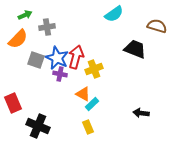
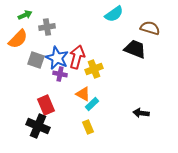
brown semicircle: moved 7 px left, 2 px down
red arrow: moved 1 px right
red rectangle: moved 33 px right, 2 px down
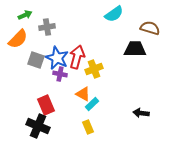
black trapezoid: rotated 20 degrees counterclockwise
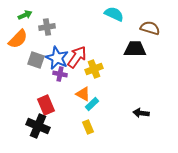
cyan semicircle: rotated 120 degrees counterclockwise
red arrow: rotated 20 degrees clockwise
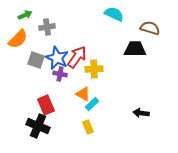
yellow cross: rotated 18 degrees clockwise
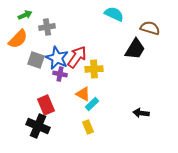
black trapezoid: rotated 120 degrees clockwise
